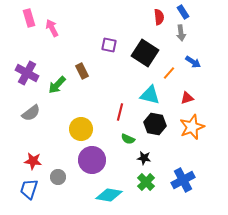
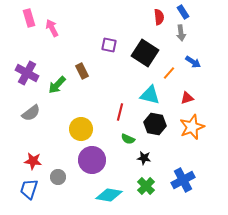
green cross: moved 4 px down
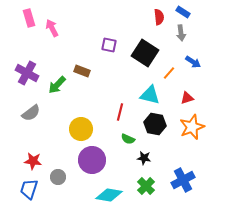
blue rectangle: rotated 24 degrees counterclockwise
brown rectangle: rotated 42 degrees counterclockwise
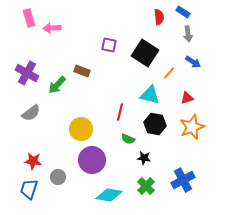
pink arrow: rotated 66 degrees counterclockwise
gray arrow: moved 7 px right, 1 px down
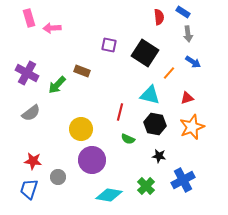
black star: moved 15 px right, 2 px up
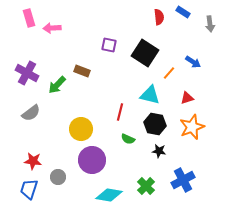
gray arrow: moved 22 px right, 10 px up
black star: moved 5 px up
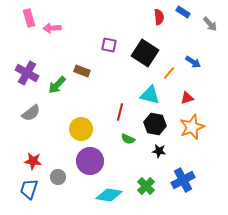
gray arrow: rotated 35 degrees counterclockwise
purple circle: moved 2 px left, 1 px down
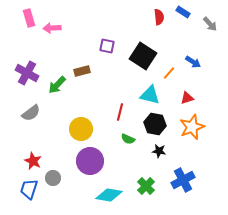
purple square: moved 2 px left, 1 px down
black square: moved 2 px left, 3 px down
brown rectangle: rotated 35 degrees counterclockwise
red star: rotated 18 degrees clockwise
gray circle: moved 5 px left, 1 px down
